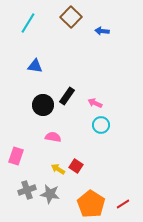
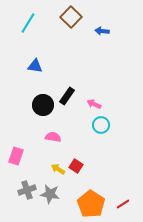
pink arrow: moved 1 px left, 1 px down
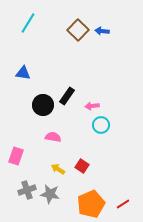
brown square: moved 7 px right, 13 px down
blue triangle: moved 12 px left, 7 px down
pink arrow: moved 2 px left, 2 px down; rotated 32 degrees counterclockwise
red square: moved 6 px right
orange pentagon: rotated 16 degrees clockwise
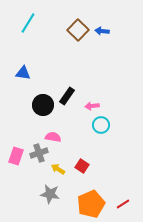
gray cross: moved 12 px right, 37 px up
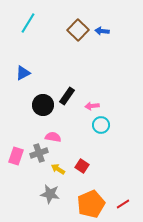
blue triangle: rotated 35 degrees counterclockwise
